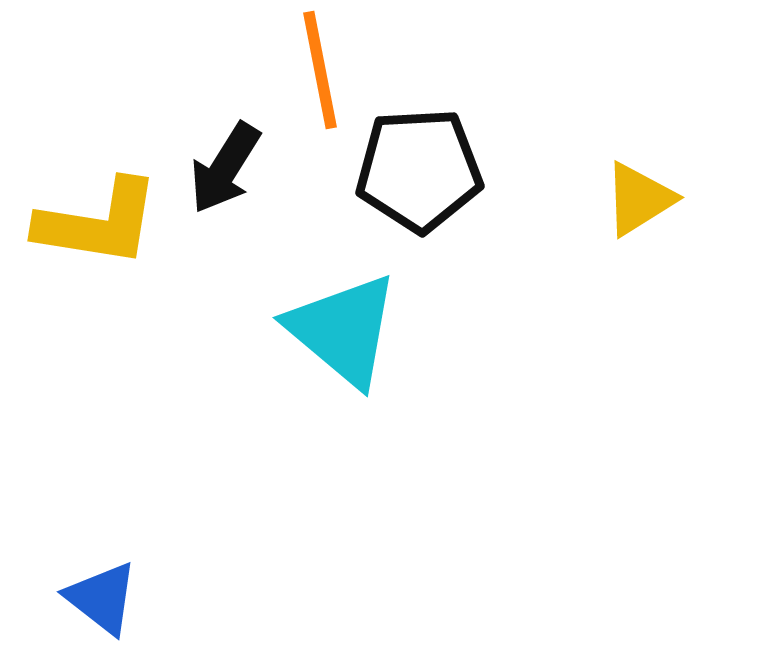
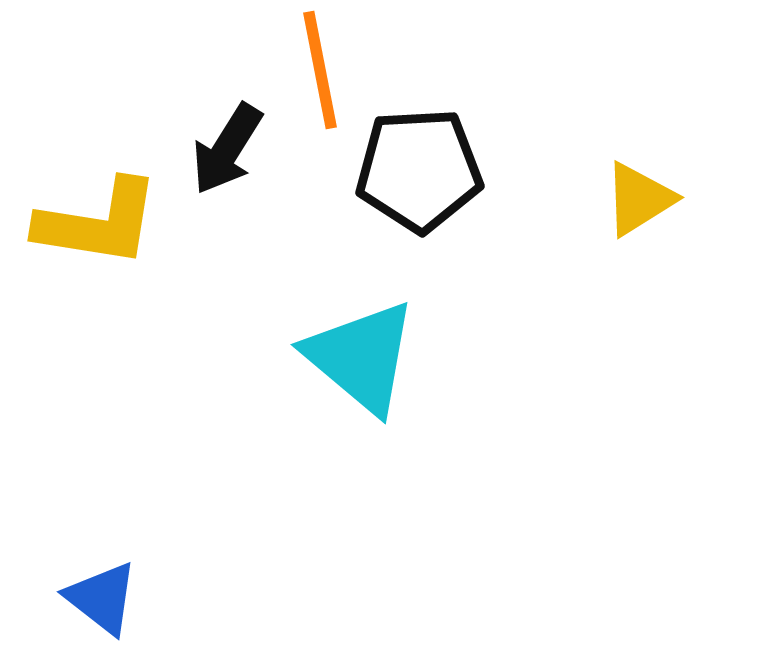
black arrow: moved 2 px right, 19 px up
cyan triangle: moved 18 px right, 27 px down
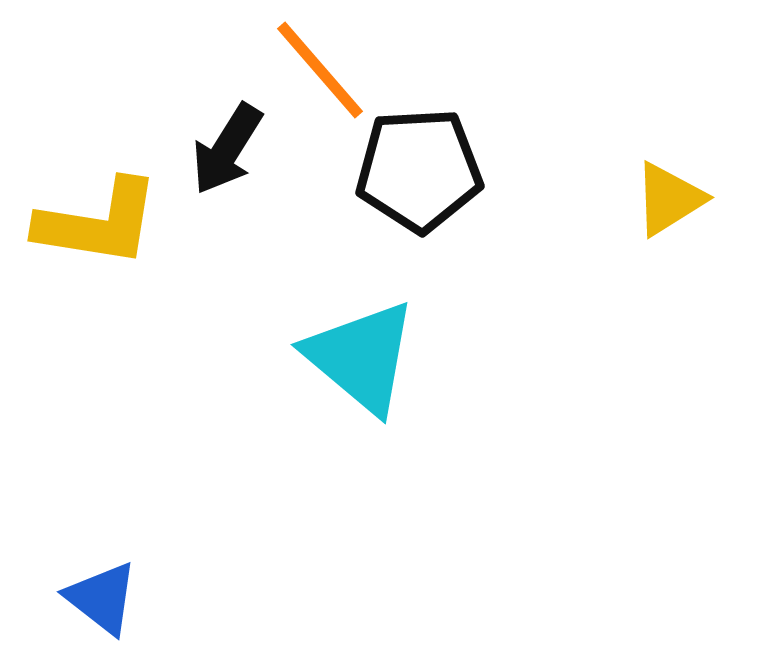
orange line: rotated 30 degrees counterclockwise
yellow triangle: moved 30 px right
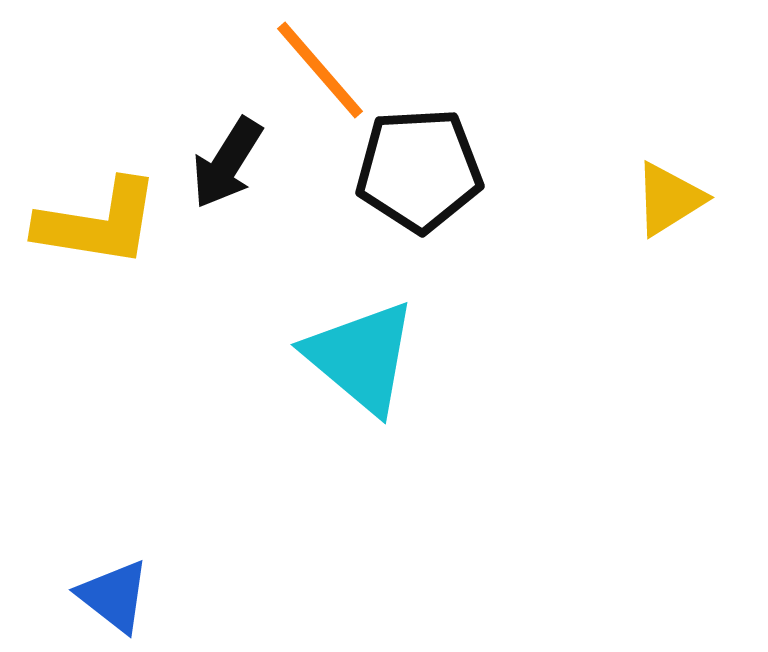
black arrow: moved 14 px down
blue triangle: moved 12 px right, 2 px up
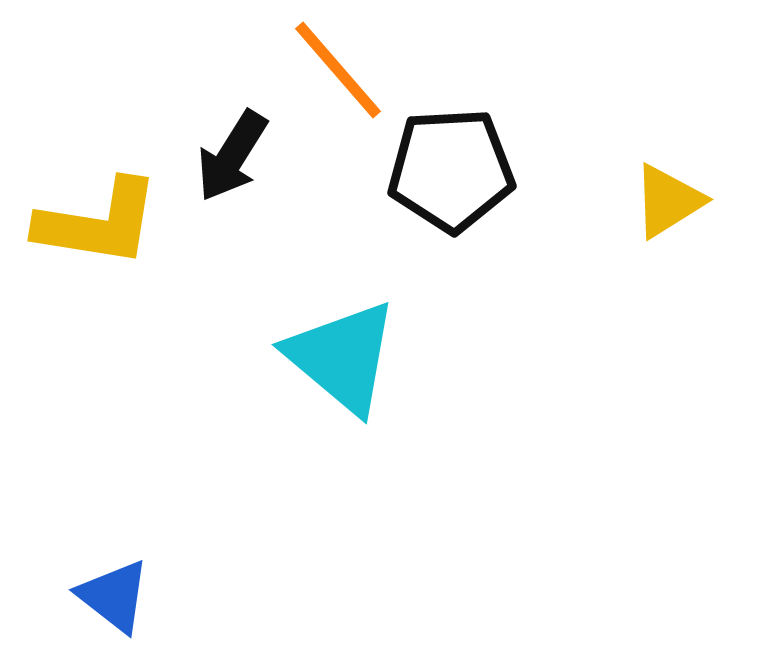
orange line: moved 18 px right
black arrow: moved 5 px right, 7 px up
black pentagon: moved 32 px right
yellow triangle: moved 1 px left, 2 px down
cyan triangle: moved 19 px left
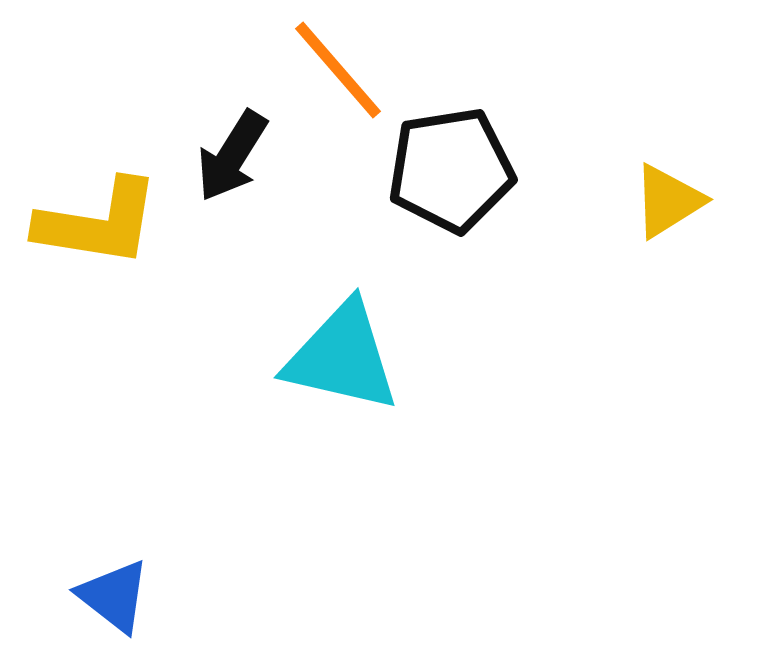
black pentagon: rotated 6 degrees counterclockwise
cyan triangle: rotated 27 degrees counterclockwise
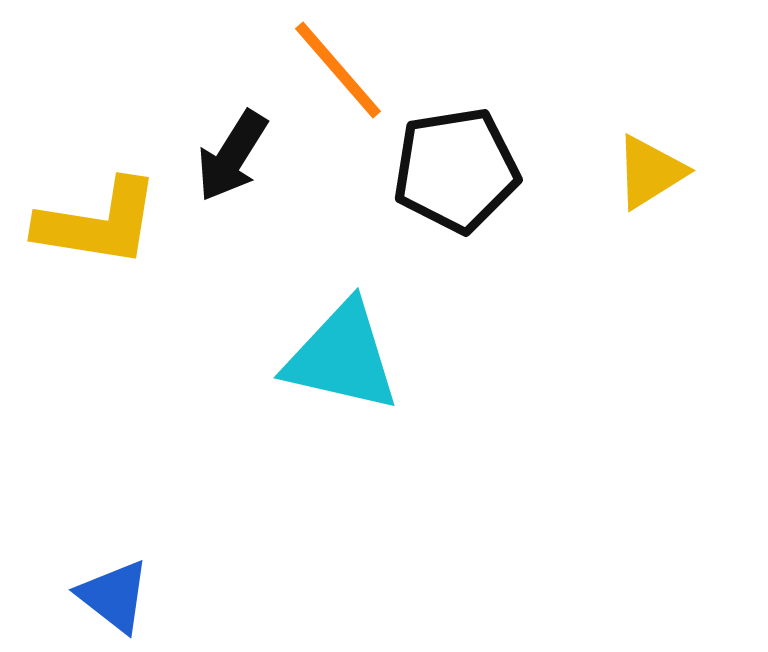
black pentagon: moved 5 px right
yellow triangle: moved 18 px left, 29 px up
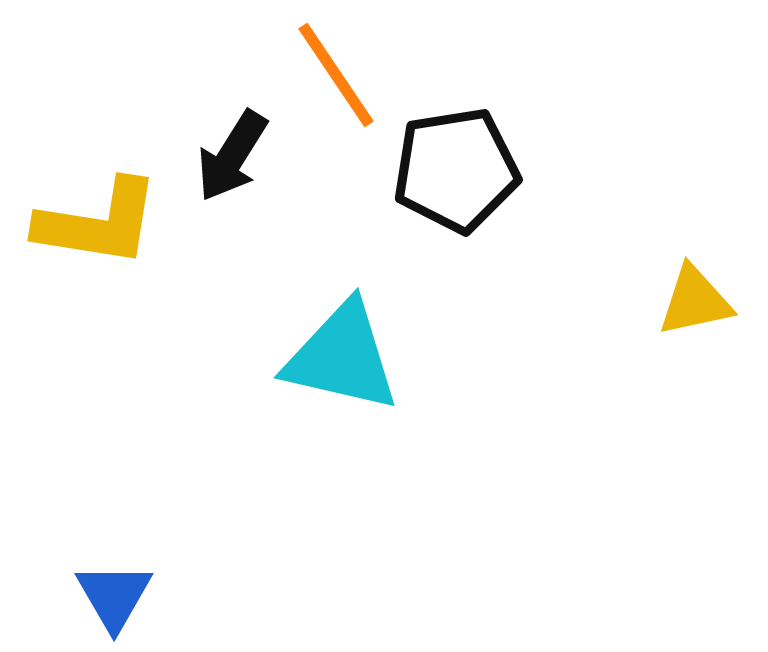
orange line: moved 2 px left, 5 px down; rotated 7 degrees clockwise
yellow triangle: moved 45 px right, 129 px down; rotated 20 degrees clockwise
blue triangle: rotated 22 degrees clockwise
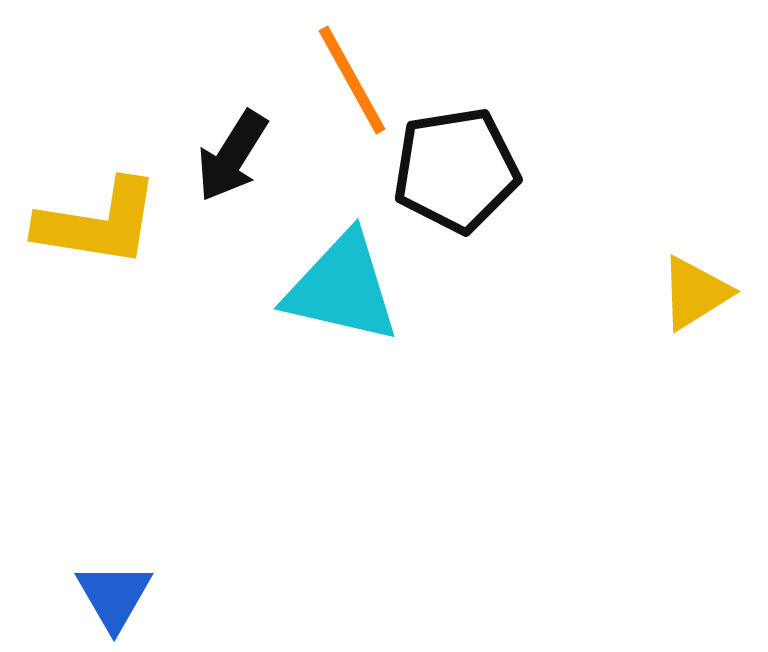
orange line: moved 16 px right, 5 px down; rotated 5 degrees clockwise
yellow triangle: moved 8 px up; rotated 20 degrees counterclockwise
cyan triangle: moved 69 px up
